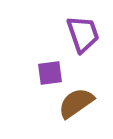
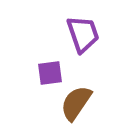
brown semicircle: rotated 21 degrees counterclockwise
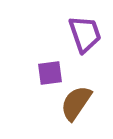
purple trapezoid: moved 2 px right
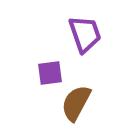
brown semicircle: rotated 6 degrees counterclockwise
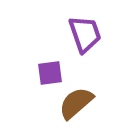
brown semicircle: rotated 21 degrees clockwise
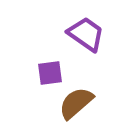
purple trapezoid: moved 1 px right; rotated 36 degrees counterclockwise
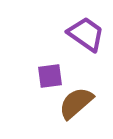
purple square: moved 3 px down
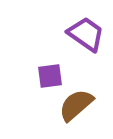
brown semicircle: moved 2 px down
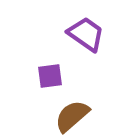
brown semicircle: moved 4 px left, 11 px down
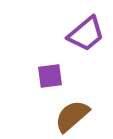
purple trapezoid: rotated 105 degrees clockwise
